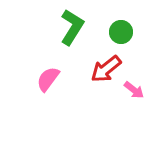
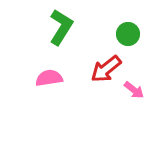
green L-shape: moved 11 px left
green circle: moved 7 px right, 2 px down
pink semicircle: moved 1 px right, 1 px up; rotated 44 degrees clockwise
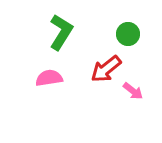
green L-shape: moved 5 px down
pink arrow: moved 1 px left, 1 px down
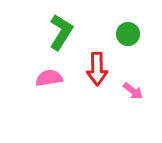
red arrow: moved 9 px left; rotated 52 degrees counterclockwise
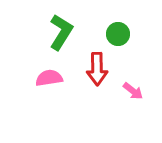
green circle: moved 10 px left
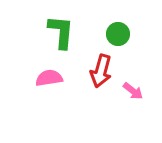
green L-shape: rotated 27 degrees counterclockwise
red arrow: moved 4 px right, 2 px down; rotated 16 degrees clockwise
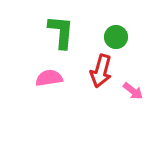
green circle: moved 2 px left, 3 px down
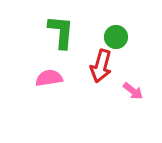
red arrow: moved 5 px up
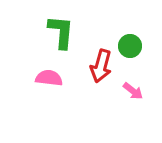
green circle: moved 14 px right, 9 px down
pink semicircle: rotated 16 degrees clockwise
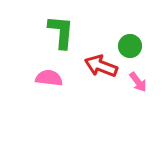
red arrow: rotated 96 degrees clockwise
pink arrow: moved 5 px right, 9 px up; rotated 15 degrees clockwise
